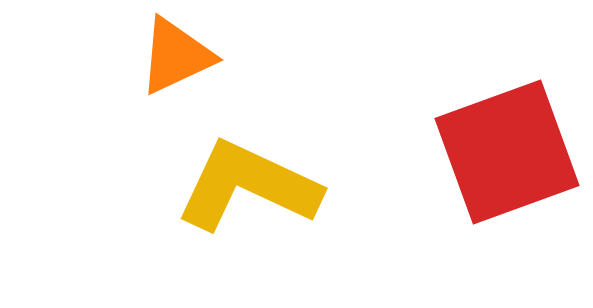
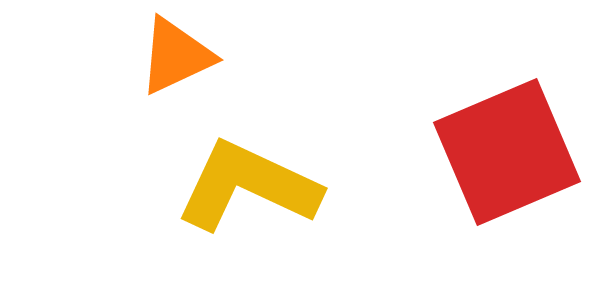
red square: rotated 3 degrees counterclockwise
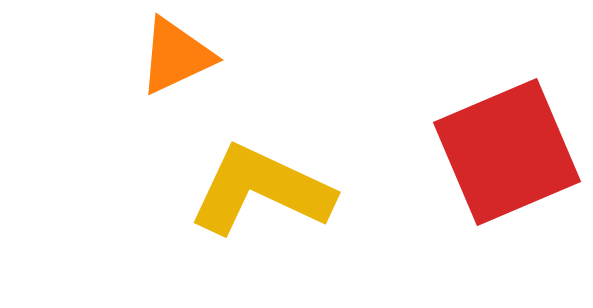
yellow L-shape: moved 13 px right, 4 px down
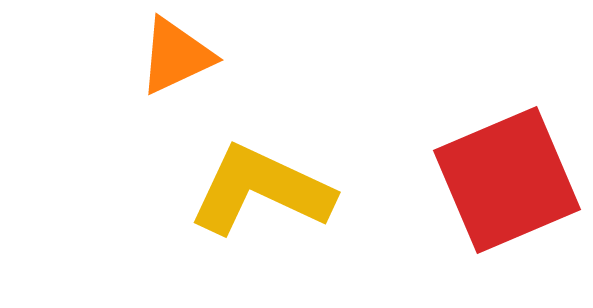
red square: moved 28 px down
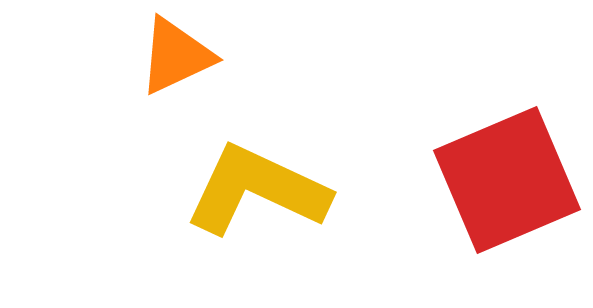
yellow L-shape: moved 4 px left
